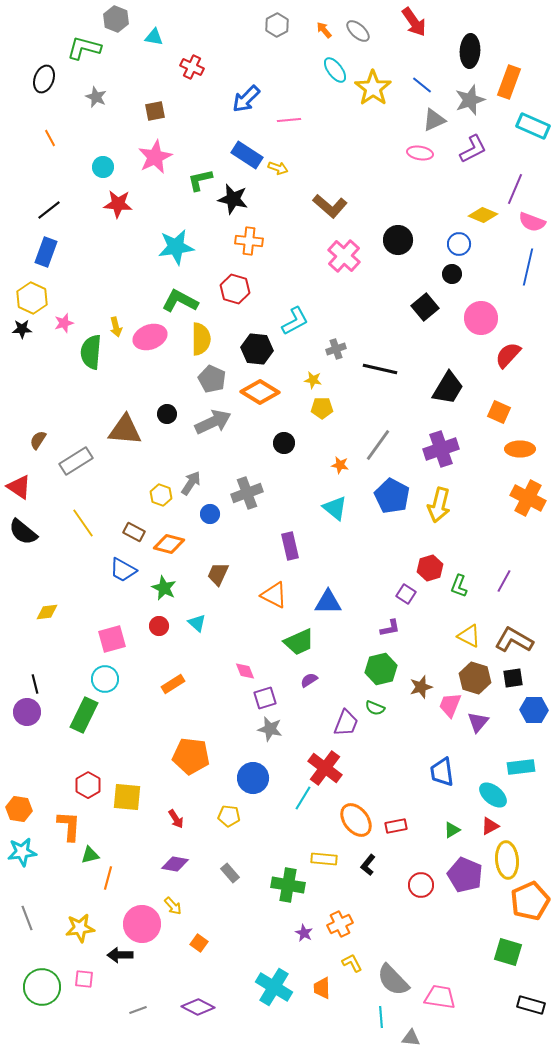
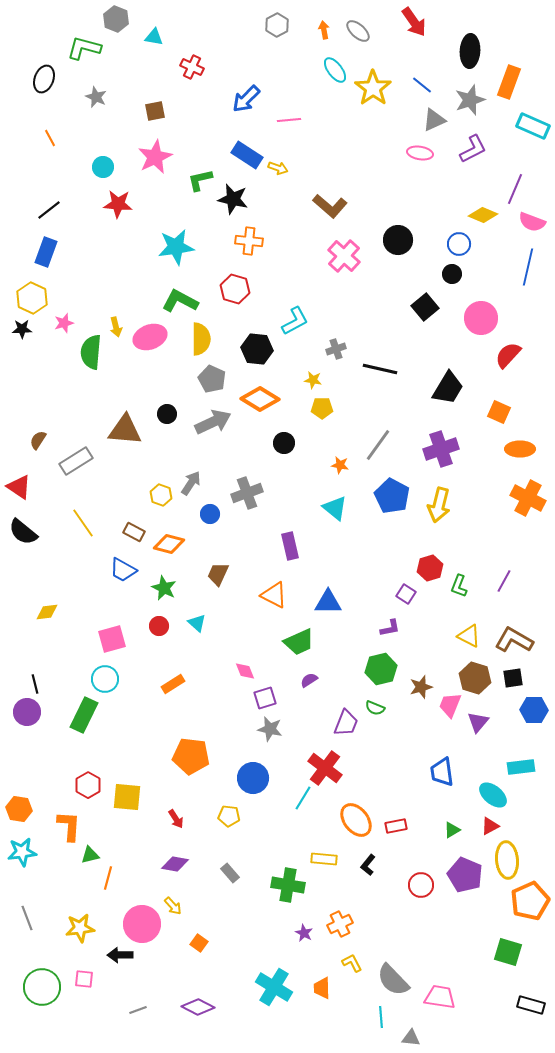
orange arrow at (324, 30): rotated 30 degrees clockwise
orange diamond at (260, 392): moved 7 px down
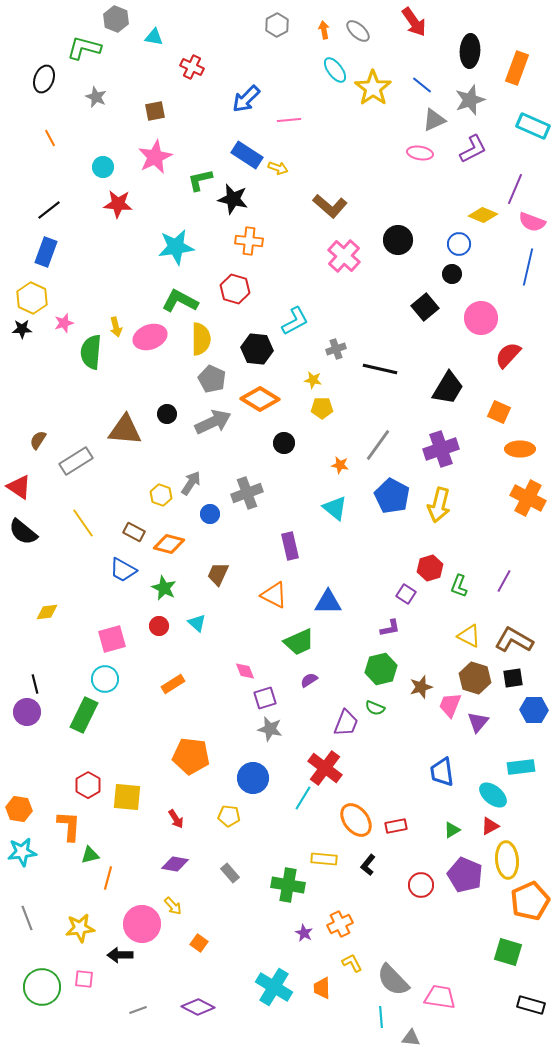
orange rectangle at (509, 82): moved 8 px right, 14 px up
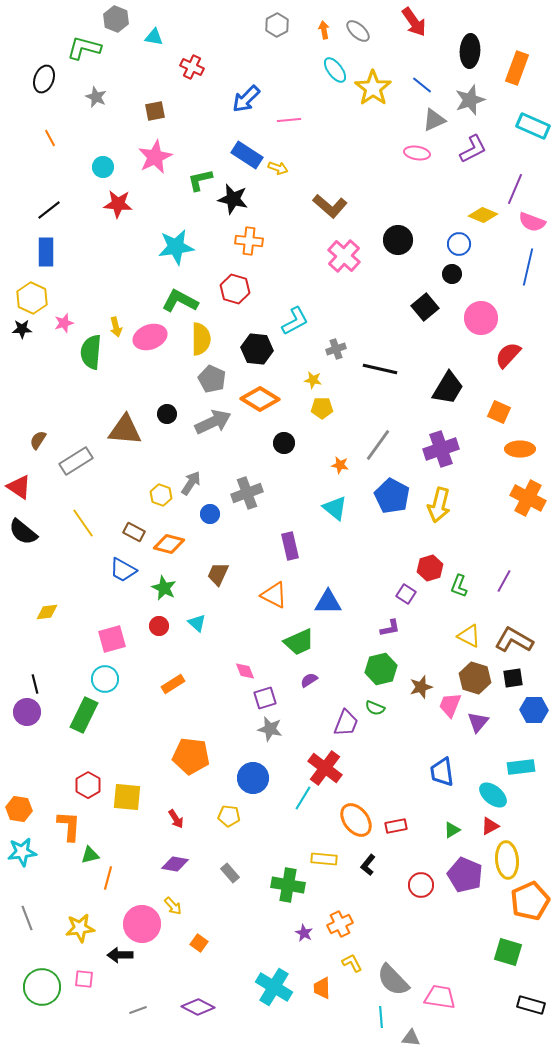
pink ellipse at (420, 153): moved 3 px left
blue rectangle at (46, 252): rotated 20 degrees counterclockwise
